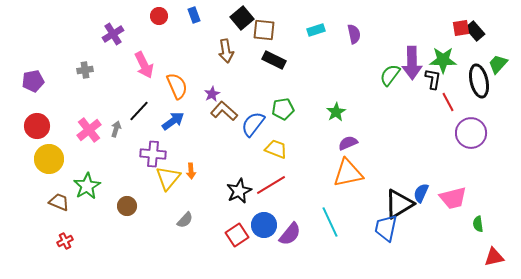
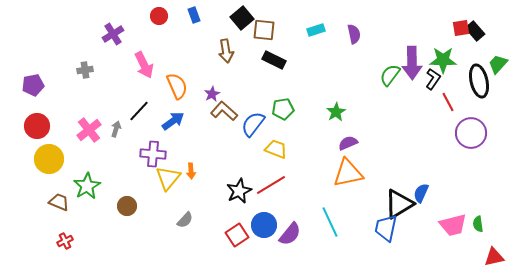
black L-shape at (433, 79): rotated 25 degrees clockwise
purple pentagon at (33, 81): moved 4 px down
pink trapezoid at (453, 198): moved 27 px down
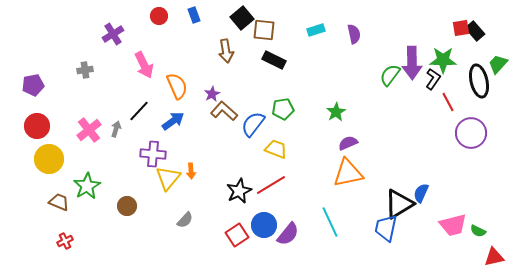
green semicircle at (478, 224): moved 7 px down; rotated 56 degrees counterclockwise
purple semicircle at (290, 234): moved 2 px left
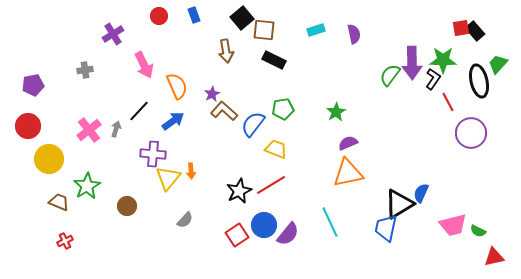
red circle at (37, 126): moved 9 px left
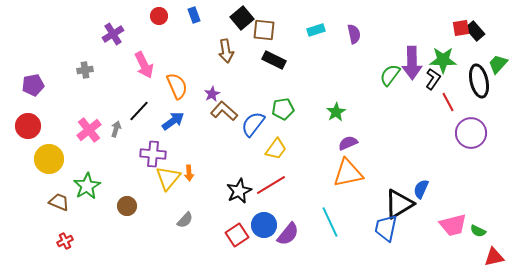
yellow trapezoid at (276, 149): rotated 105 degrees clockwise
orange arrow at (191, 171): moved 2 px left, 2 px down
blue semicircle at (421, 193): moved 4 px up
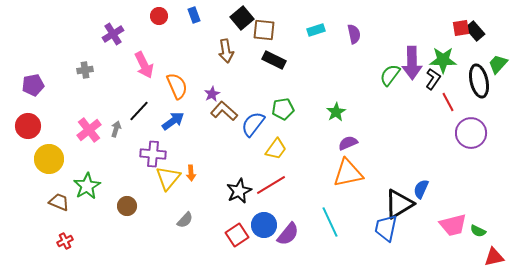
orange arrow at (189, 173): moved 2 px right
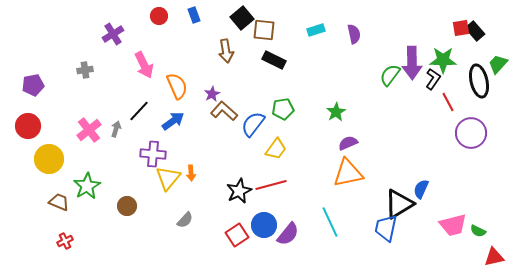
red line at (271, 185): rotated 16 degrees clockwise
